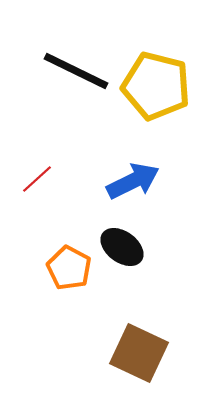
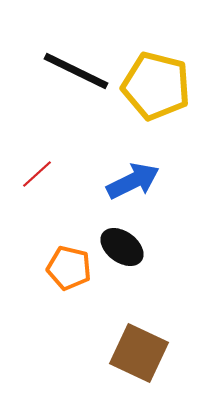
red line: moved 5 px up
orange pentagon: rotated 15 degrees counterclockwise
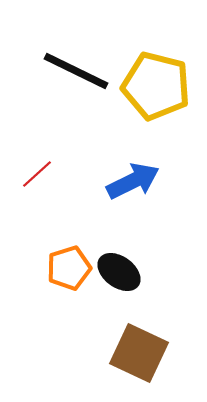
black ellipse: moved 3 px left, 25 px down
orange pentagon: rotated 30 degrees counterclockwise
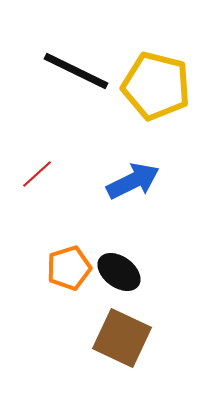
brown square: moved 17 px left, 15 px up
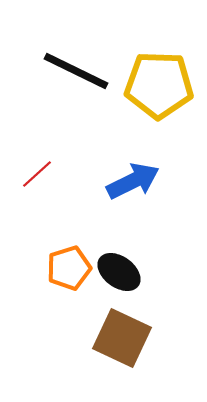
yellow pentagon: moved 3 px right, 1 px up; rotated 12 degrees counterclockwise
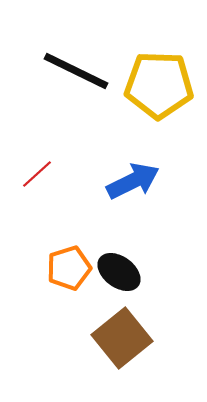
brown square: rotated 26 degrees clockwise
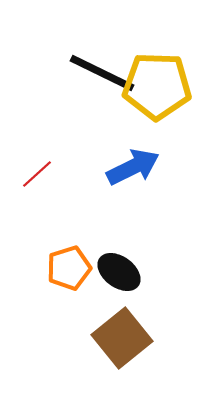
black line: moved 26 px right, 2 px down
yellow pentagon: moved 2 px left, 1 px down
blue arrow: moved 14 px up
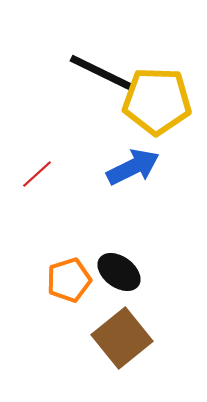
yellow pentagon: moved 15 px down
orange pentagon: moved 12 px down
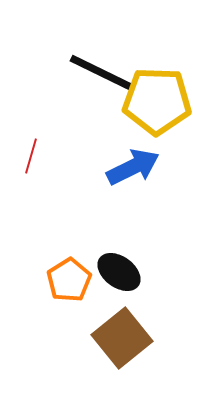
red line: moved 6 px left, 18 px up; rotated 32 degrees counterclockwise
orange pentagon: rotated 15 degrees counterclockwise
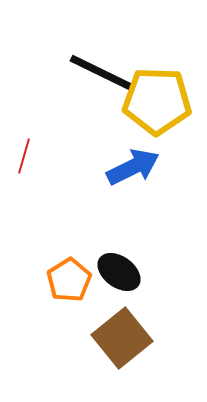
red line: moved 7 px left
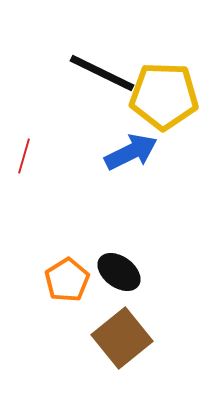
yellow pentagon: moved 7 px right, 5 px up
blue arrow: moved 2 px left, 15 px up
orange pentagon: moved 2 px left
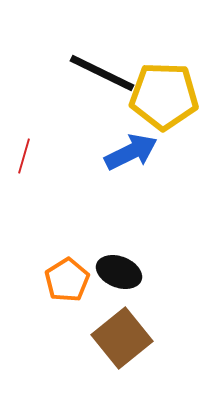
black ellipse: rotated 15 degrees counterclockwise
